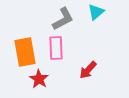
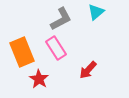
gray L-shape: moved 2 px left
pink rectangle: rotated 30 degrees counterclockwise
orange rectangle: moved 3 px left; rotated 12 degrees counterclockwise
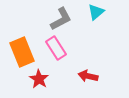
red arrow: moved 6 px down; rotated 60 degrees clockwise
